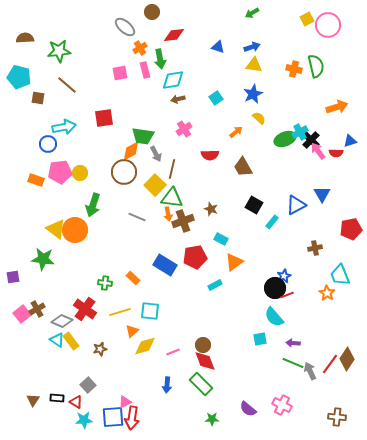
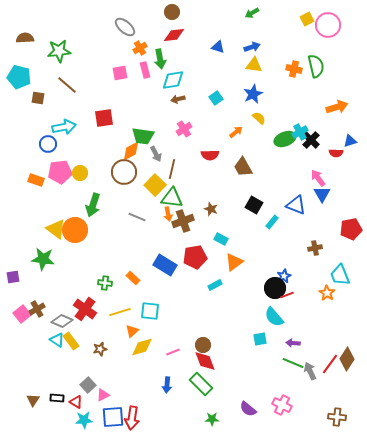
brown circle at (152, 12): moved 20 px right
pink arrow at (318, 151): moved 27 px down
blue triangle at (296, 205): rotated 50 degrees clockwise
yellow diamond at (145, 346): moved 3 px left, 1 px down
pink triangle at (125, 402): moved 22 px left, 7 px up
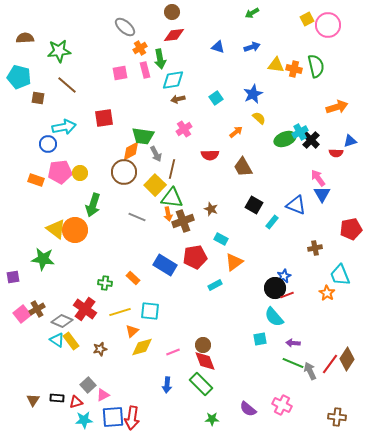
yellow triangle at (254, 65): moved 22 px right
red triangle at (76, 402): rotated 48 degrees counterclockwise
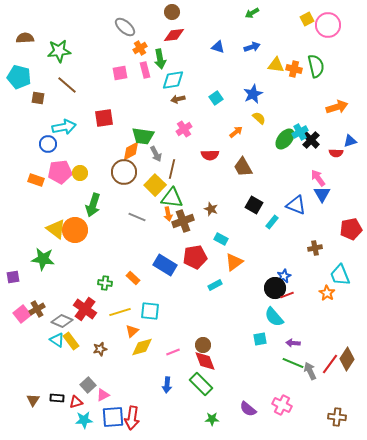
green ellipse at (285, 139): rotated 30 degrees counterclockwise
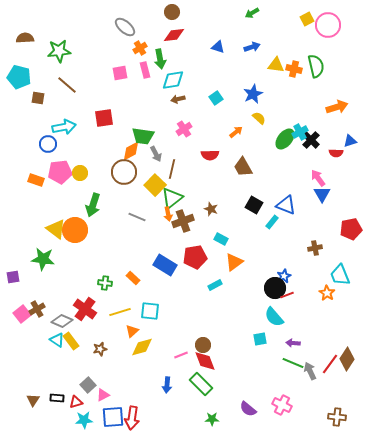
green triangle at (172, 198): rotated 45 degrees counterclockwise
blue triangle at (296, 205): moved 10 px left
pink line at (173, 352): moved 8 px right, 3 px down
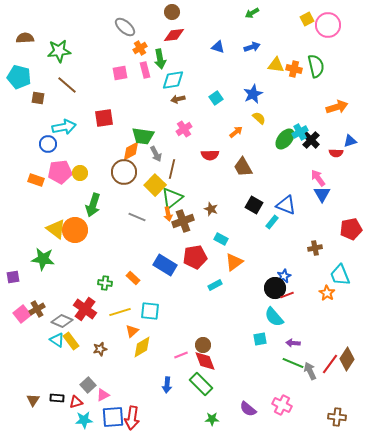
yellow diamond at (142, 347): rotated 15 degrees counterclockwise
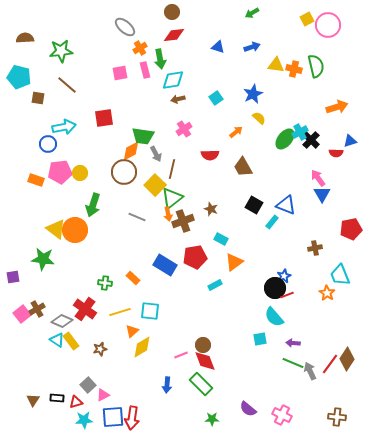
green star at (59, 51): moved 2 px right
pink cross at (282, 405): moved 10 px down
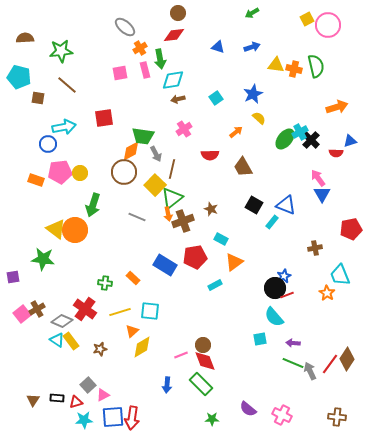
brown circle at (172, 12): moved 6 px right, 1 px down
